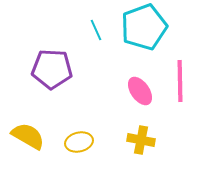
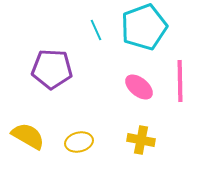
pink ellipse: moved 1 px left, 4 px up; rotated 16 degrees counterclockwise
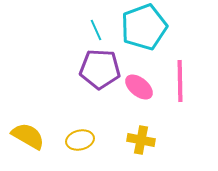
purple pentagon: moved 48 px right
yellow ellipse: moved 1 px right, 2 px up
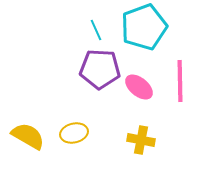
yellow ellipse: moved 6 px left, 7 px up
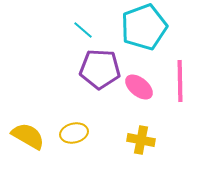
cyan line: moved 13 px left; rotated 25 degrees counterclockwise
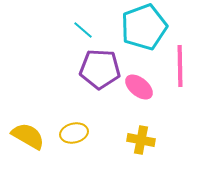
pink line: moved 15 px up
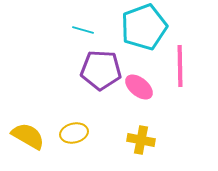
cyan line: rotated 25 degrees counterclockwise
purple pentagon: moved 1 px right, 1 px down
